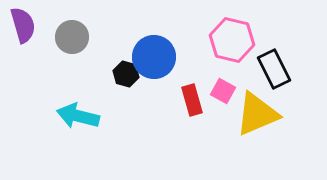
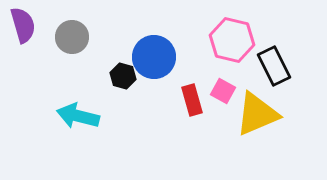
black rectangle: moved 3 px up
black hexagon: moved 3 px left, 2 px down
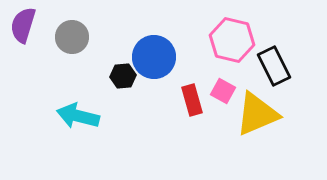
purple semicircle: rotated 147 degrees counterclockwise
black hexagon: rotated 20 degrees counterclockwise
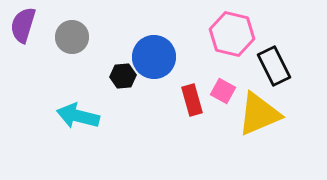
pink hexagon: moved 6 px up
yellow triangle: moved 2 px right
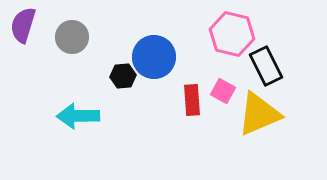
black rectangle: moved 8 px left
red rectangle: rotated 12 degrees clockwise
cyan arrow: rotated 15 degrees counterclockwise
